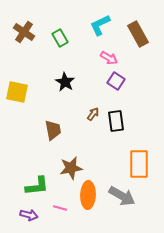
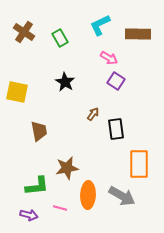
brown rectangle: rotated 60 degrees counterclockwise
black rectangle: moved 8 px down
brown trapezoid: moved 14 px left, 1 px down
brown star: moved 4 px left
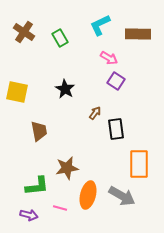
black star: moved 7 px down
brown arrow: moved 2 px right, 1 px up
orange ellipse: rotated 12 degrees clockwise
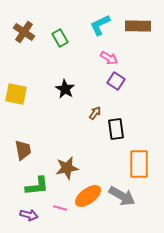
brown rectangle: moved 8 px up
yellow square: moved 1 px left, 2 px down
brown trapezoid: moved 16 px left, 19 px down
orange ellipse: moved 1 px down; rotated 40 degrees clockwise
